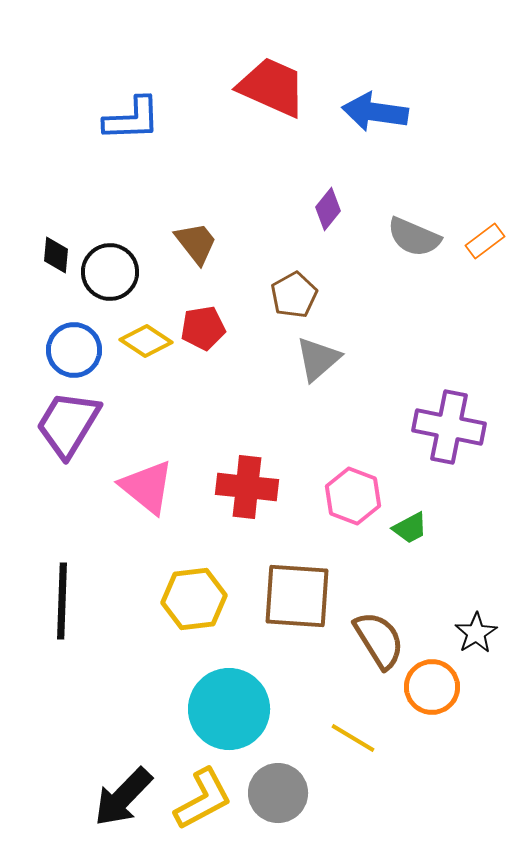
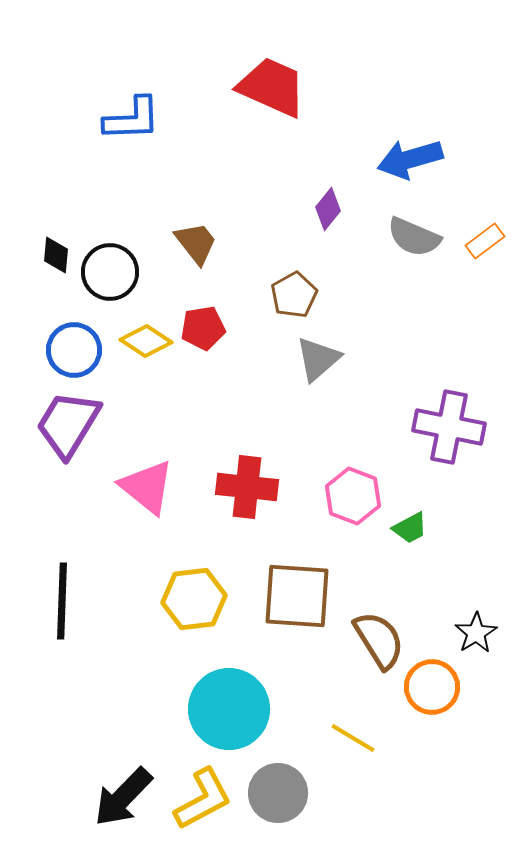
blue arrow: moved 35 px right, 47 px down; rotated 24 degrees counterclockwise
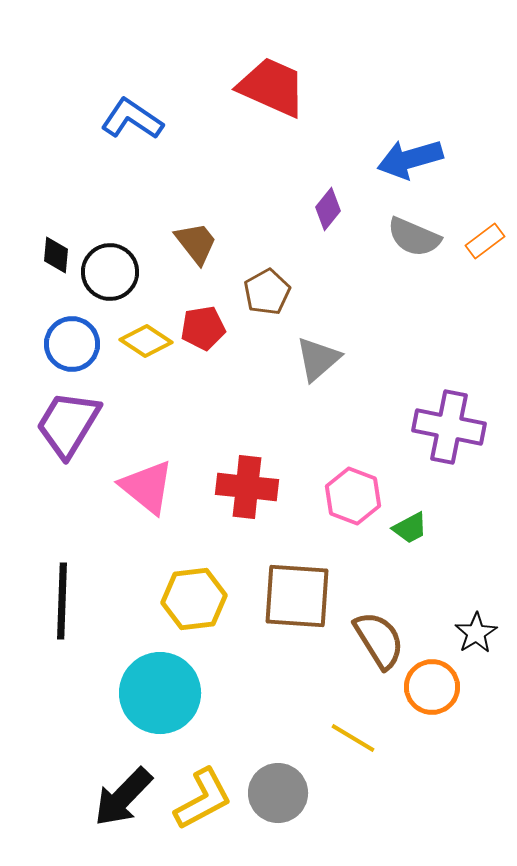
blue L-shape: rotated 144 degrees counterclockwise
brown pentagon: moved 27 px left, 3 px up
blue circle: moved 2 px left, 6 px up
cyan circle: moved 69 px left, 16 px up
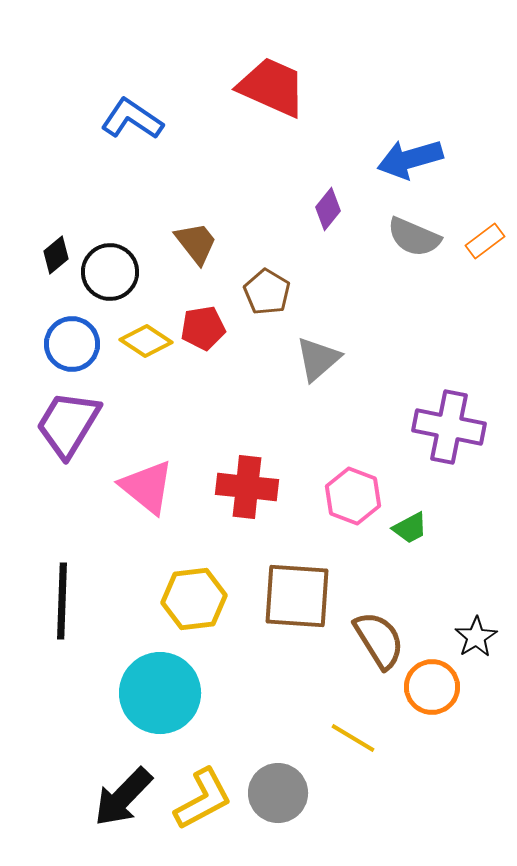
black diamond: rotated 45 degrees clockwise
brown pentagon: rotated 12 degrees counterclockwise
black star: moved 4 px down
